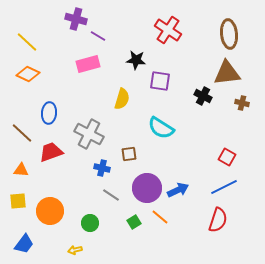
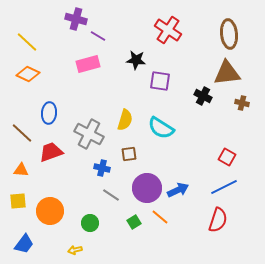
yellow semicircle: moved 3 px right, 21 px down
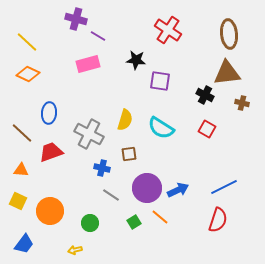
black cross: moved 2 px right, 1 px up
red square: moved 20 px left, 28 px up
yellow square: rotated 30 degrees clockwise
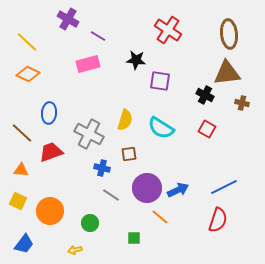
purple cross: moved 8 px left; rotated 15 degrees clockwise
green square: moved 16 px down; rotated 32 degrees clockwise
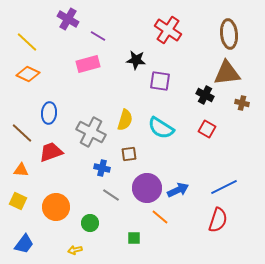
gray cross: moved 2 px right, 2 px up
orange circle: moved 6 px right, 4 px up
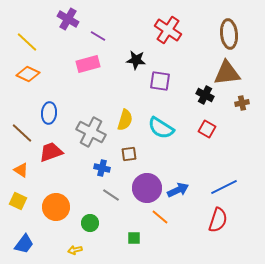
brown cross: rotated 24 degrees counterclockwise
orange triangle: rotated 28 degrees clockwise
